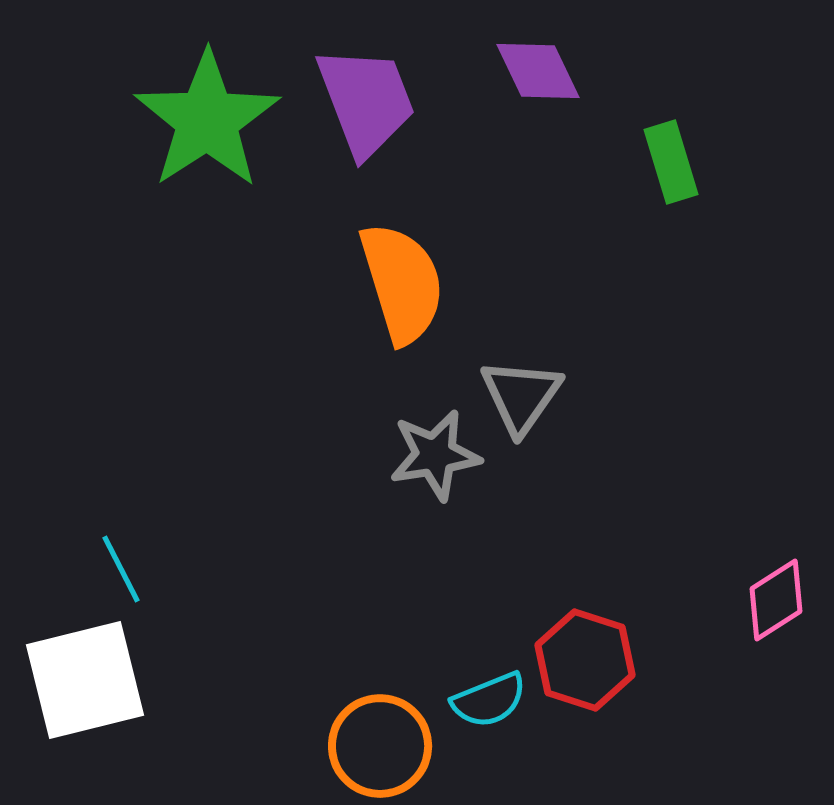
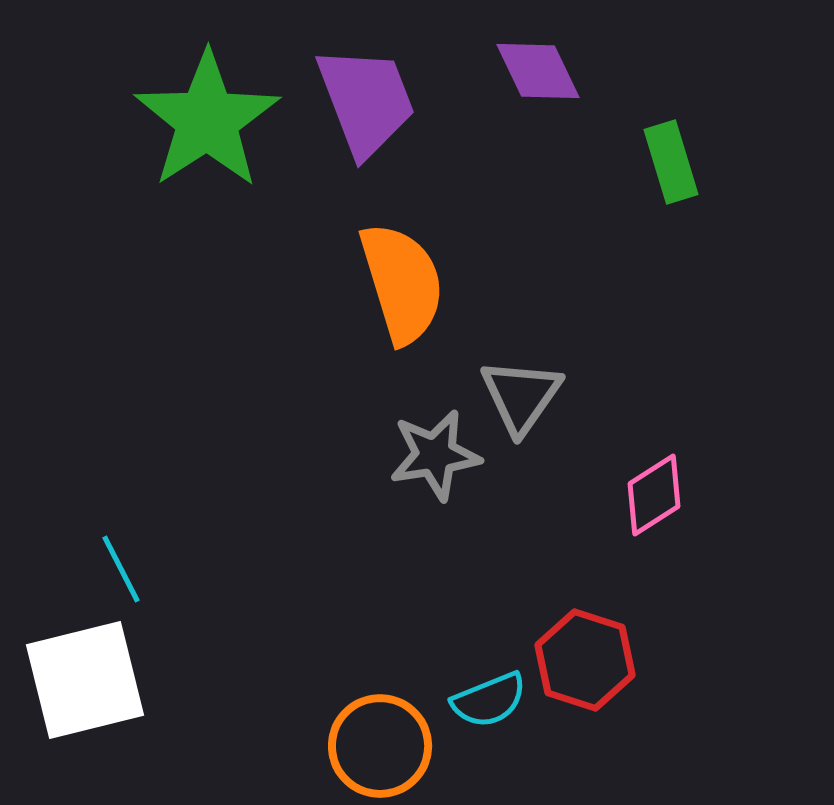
pink diamond: moved 122 px left, 105 px up
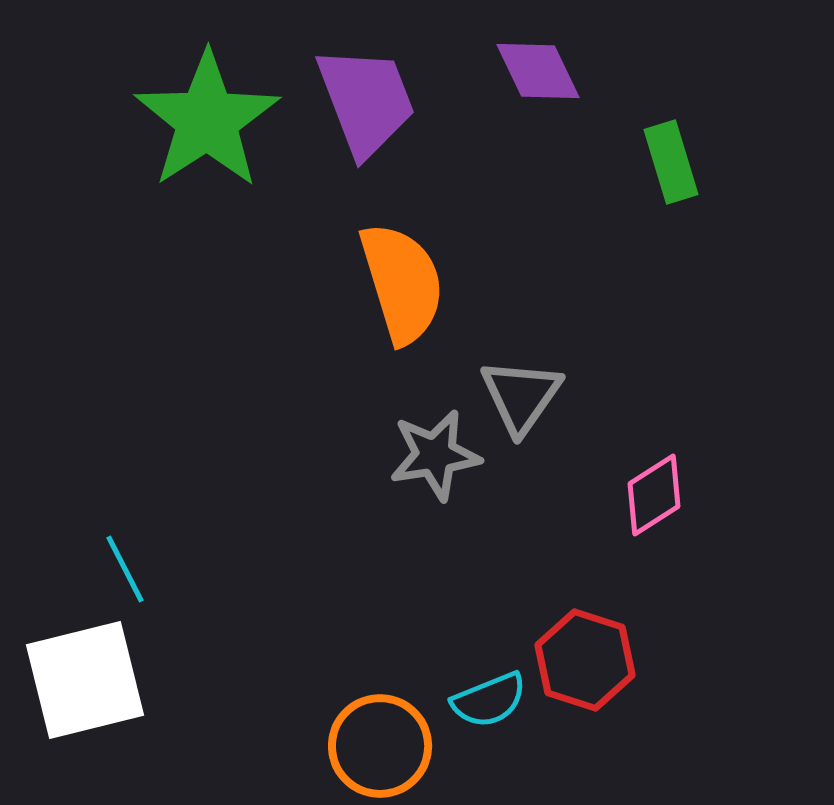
cyan line: moved 4 px right
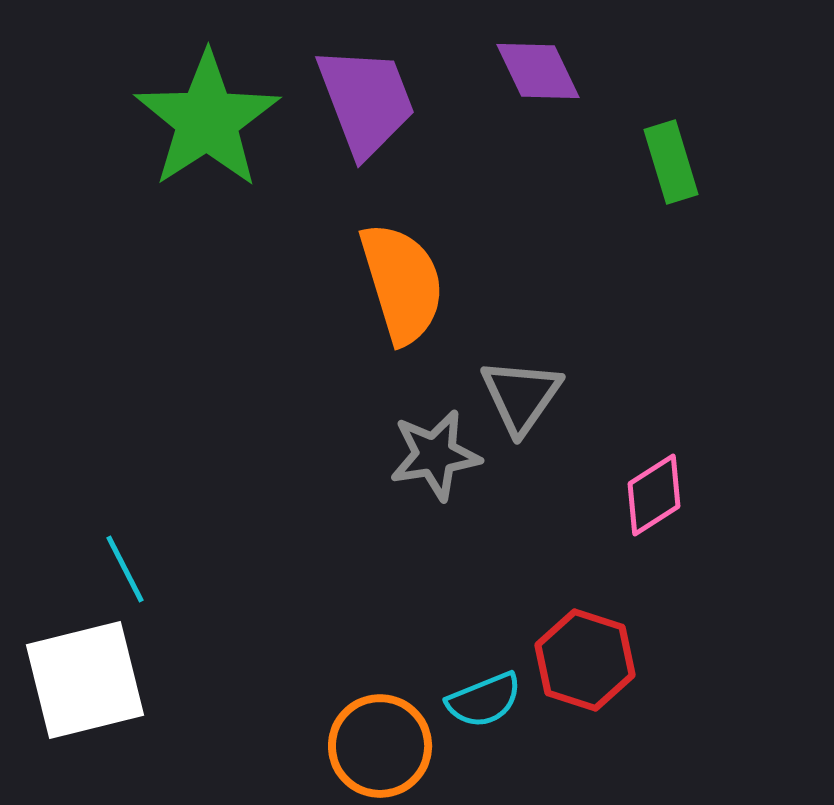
cyan semicircle: moved 5 px left
